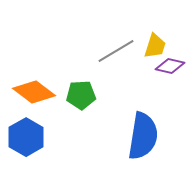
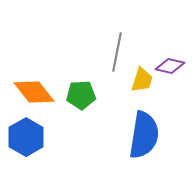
yellow trapezoid: moved 13 px left, 34 px down
gray line: moved 1 px right, 1 px down; rotated 48 degrees counterclockwise
orange diamond: rotated 15 degrees clockwise
blue semicircle: moved 1 px right, 1 px up
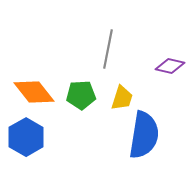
gray line: moved 9 px left, 3 px up
yellow trapezoid: moved 20 px left, 18 px down
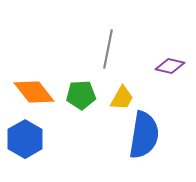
yellow trapezoid: rotated 12 degrees clockwise
blue hexagon: moved 1 px left, 2 px down
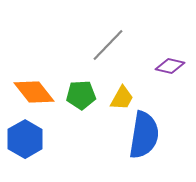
gray line: moved 4 px up; rotated 33 degrees clockwise
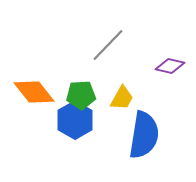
blue hexagon: moved 50 px right, 19 px up
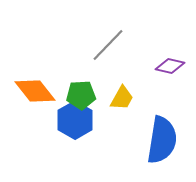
orange diamond: moved 1 px right, 1 px up
blue semicircle: moved 18 px right, 5 px down
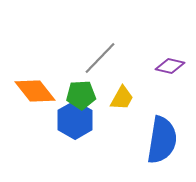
gray line: moved 8 px left, 13 px down
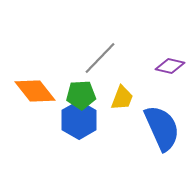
yellow trapezoid: rotated 8 degrees counterclockwise
blue hexagon: moved 4 px right
blue semicircle: moved 12 px up; rotated 33 degrees counterclockwise
